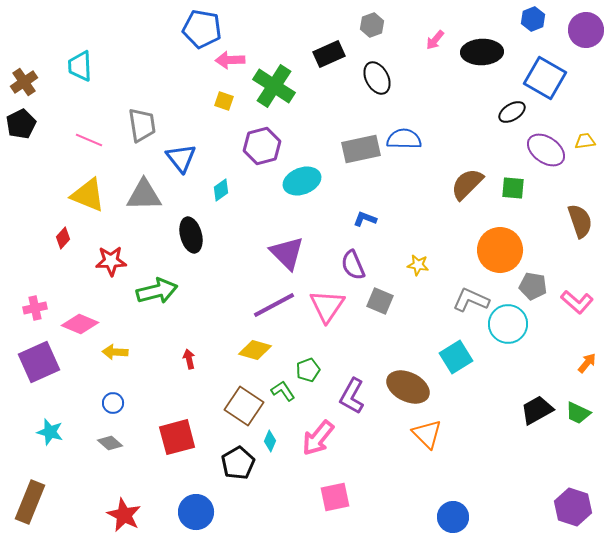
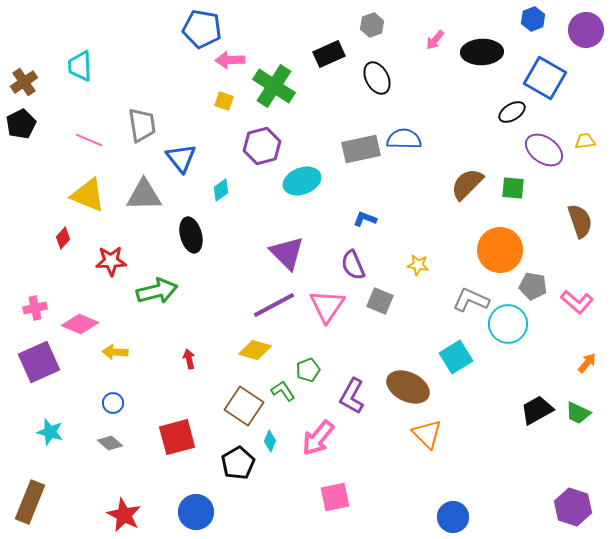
purple ellipse at (546, 150): moved 2 px left
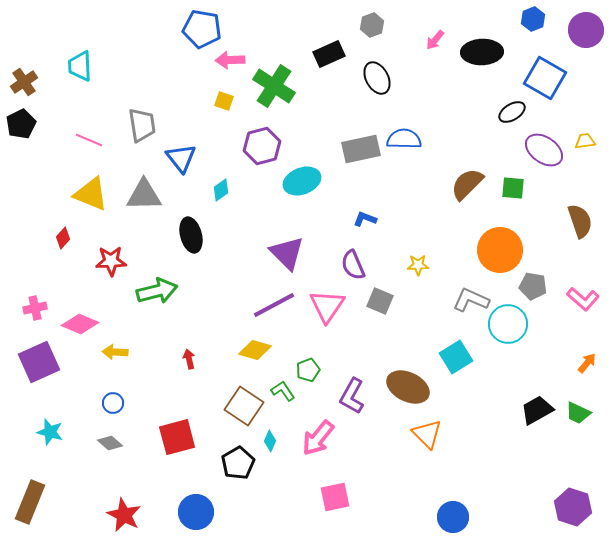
yellow triangle at (88, 195): moved 3 px right, 1 px up
yellow star at (418, 265): rotated 10 degrees counterclockwise
pink L-shape at (577, 302): moved 6 px right, 3 px up
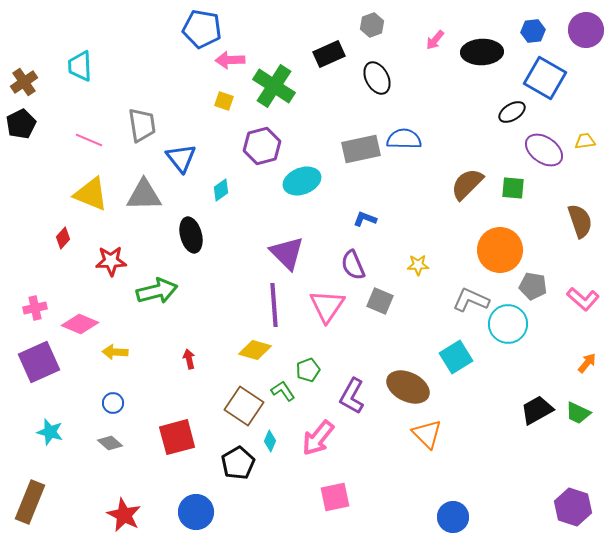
blue hexagon at (533, 19): moved 12 px down; rotated 15 degrees clockwise
purple line at (274, 305): rotated 66 degrees counterclockwise
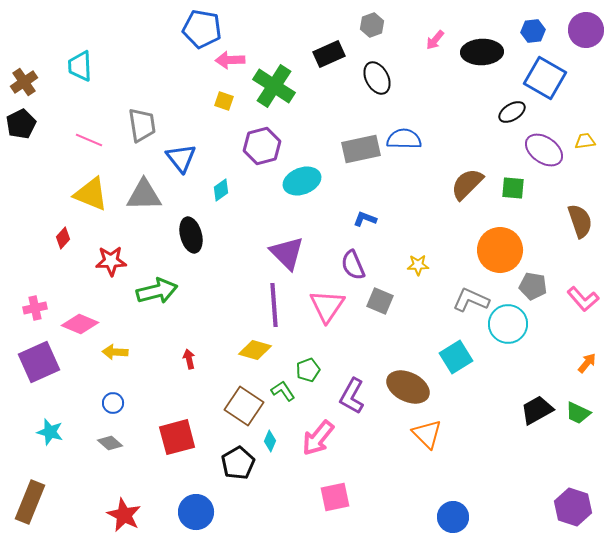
pink L-shape at (583, 299): rotated 8 degrees clockwise
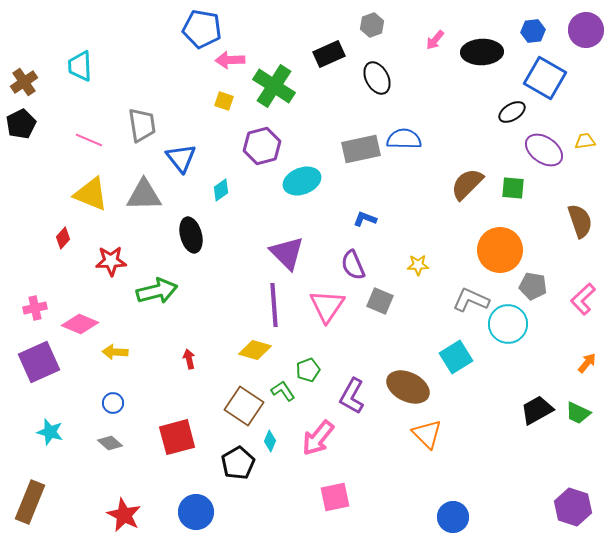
pink L-shape at (583, 299): rotated 88 degrees clockwise
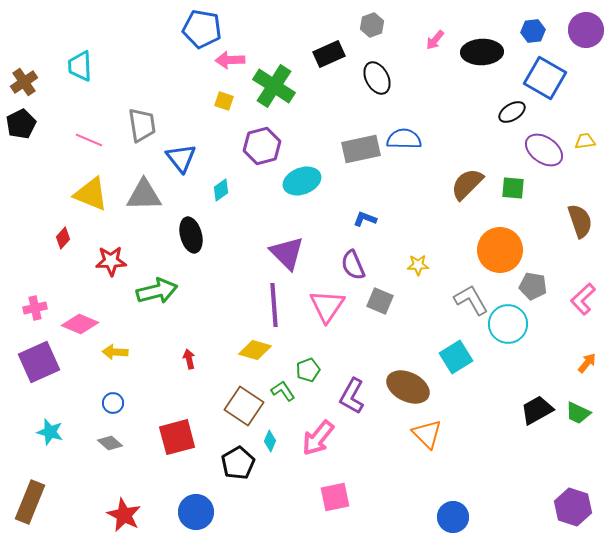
gray L-shape at (471, 300): rotated 36 degrees clockwise
